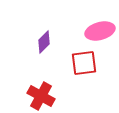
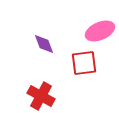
pink ellipse: rotated 8 degrees counterclockwise
purple diamond: moved 2 px down; rotated 65 degrees counterclockwise
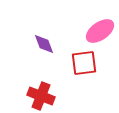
pink ellipse: rotated 12 degrees counterclockwise
red cross: rotated 8 degrees counterclockwise
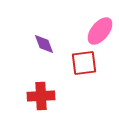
pink ellipse: rotated 16 degrees counterclockwise
red cross: rotated 24 degrees counterclockwise
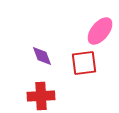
purple diamond: moved 2 px left, 12 px down
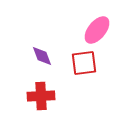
pink ellipse: moved 3 px left, 1 px up
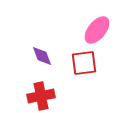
red cross: rotated 8 degrees counterclockwise
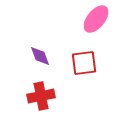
pink ellipse: moved 1 px left, 11 px up
purple diamond: moved 2 px left
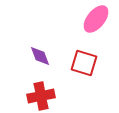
red square: rotated 24 degrees clockwise
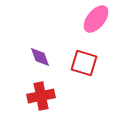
purple diamond: moved 1 px down
